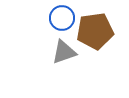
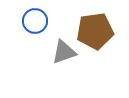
blue circle: moved 27 px left, 3 px down
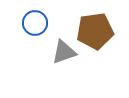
blue circle: moved 2 px down
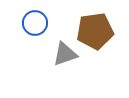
gray triangle: moved 1 px right, 2 px down
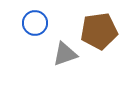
brown pentagon: moved 4 px right
